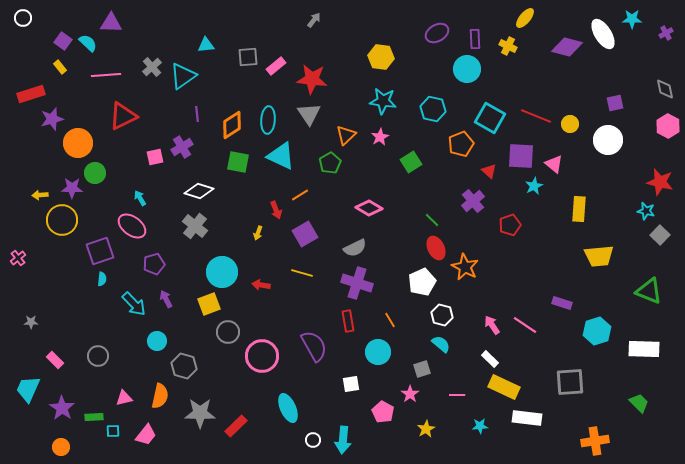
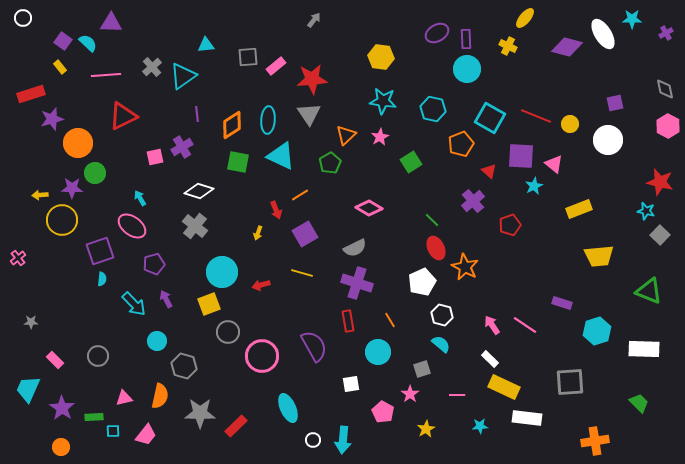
purple rectangle at (475, 39): moved 9 px left
red star at (312, 79): rotated 12 degrees counterclockwise
yellow rectangle at (579, 209): rotated 65 degrees clockwise
red arrow at (261, 285): rotated 24 degrees counterclockwise
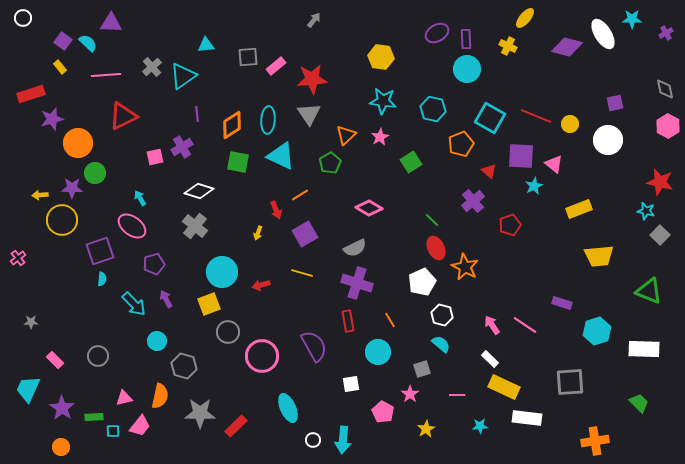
pink trapezoid at (146, 435): moved 6 px left, 9 px up
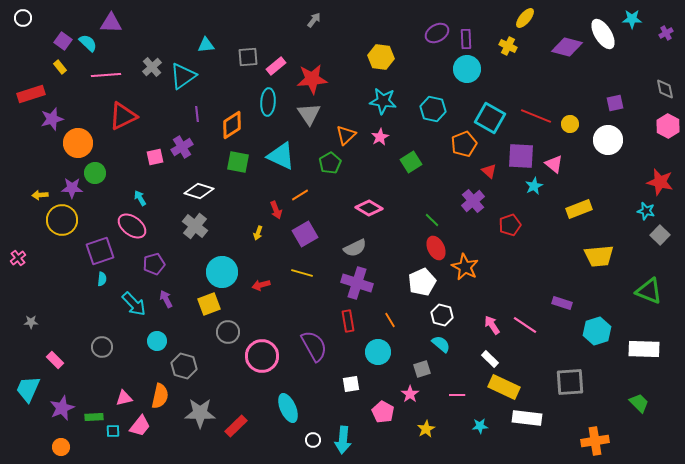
cyan ellipse at (268, 120): moved 18 px up
orange pentagon at (461, 144): moved 3 px right
gray circle at (98, 356): moved 4 px right, 9 px up
purple star at (62, 408): rotated 15 degrees clockwise
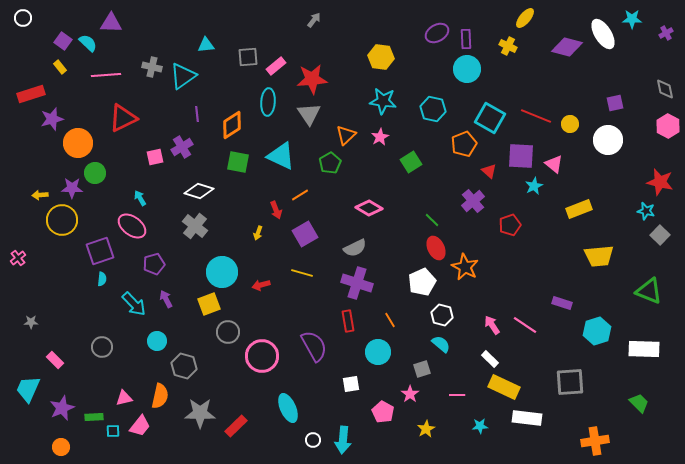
gray cross at (152, 67): rotated 36 degrees counterclockwise
red triangle at (123, 116): moved 2 px down
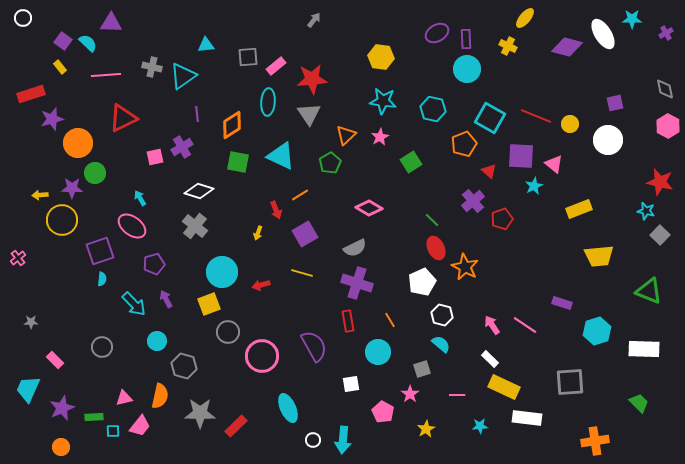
red pentagon at (510, 225): moved 8 px left, 6 px up
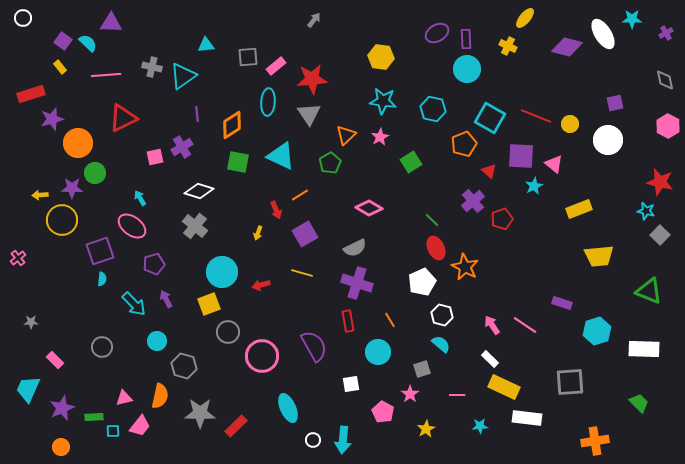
gray diamond at (665, 89): moved 9 px up
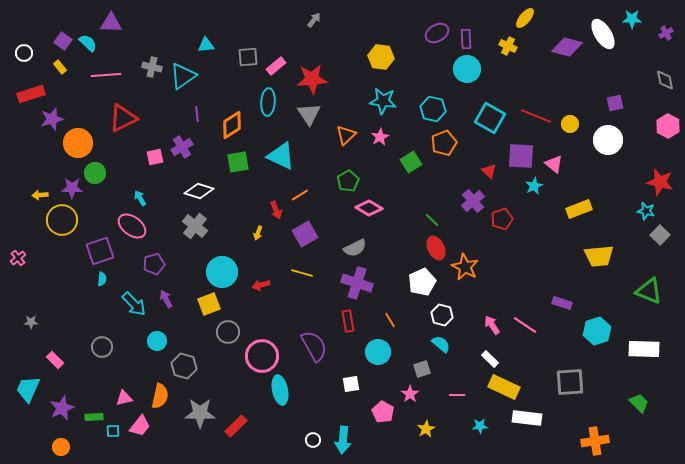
white circle at (23, 18): moved 1 px right, 35 px down
orange pentagon at (464, 144): moved 20 px left, 1 px up
green square at (238, 162): rotated 20 degrees counterclockwise
green pentagon at (330, 163): moved 18 px right, 18 px down
cyan ellipse at (288, 408): moved 8 px left, 18 px up; rotated 12 degrees clockwise
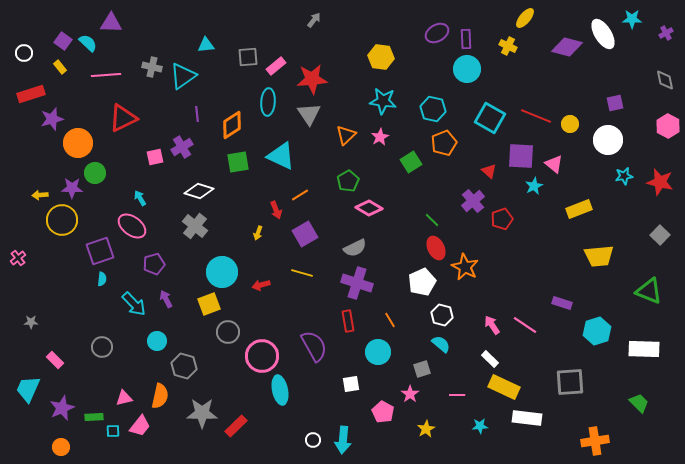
cyan star at (646, 211): moved 22 px left, 35 px up; rotated 24 degrees counterclockwise
gray star at (200, 413): moved 2 px right
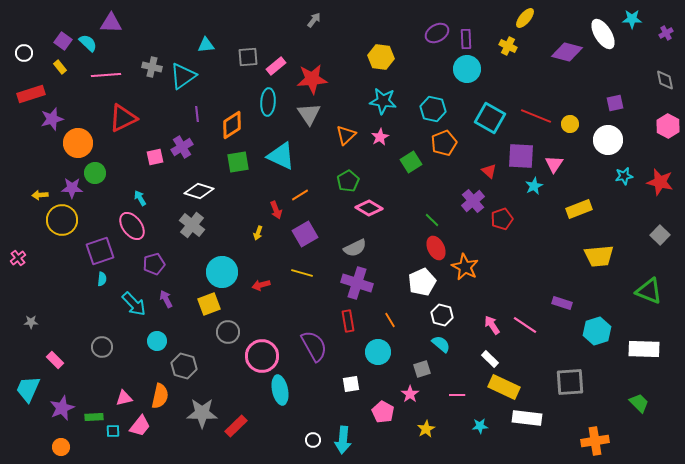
purple diamond at (567, 47): moved 5 px down
pink triangle at (554, 164): rotated 24 degrees clockwise
pink ellipse at (132, 226): rotated 16 degrees clockwise
gray cross at (195, 226): moved 3 px left, 1 px up
